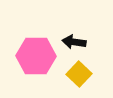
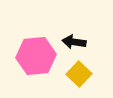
pink hexagon: rotated 6 degrees counterclockwise
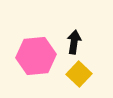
black arrow: rotated 90 degrees clockwise
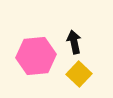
black arrow: rotated 20 degrees counterclockwise
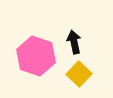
pink hexagon: rotated 24 degrees clockwise
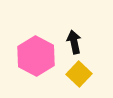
pink hexagon: rotated 9 degrees clockwise
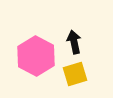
yellow square: moved 4 px left; rotated 30 degrees clockwise
